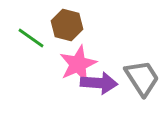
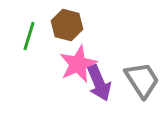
green line: moved 2 px left, 2 px up; rotated 72 degrees clockwise
gray trapezoid: moved 2 px down
purple arrow: rotated 63 degrees clockwise
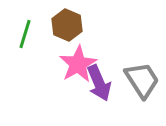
brown hexagon: rotated 8 degrees clockwise
green line: moved 4 px left, 2 px up
pink star: rotated 6 degrees counterclockwise
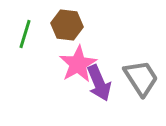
brown hexagon: rotated 16 degrees counterclockwise
gray trapezoid: moved 1 px left, 2 px up
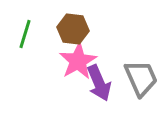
brown hexagon: moved 6 px right, 4 px down
pink star: moved 3 px up
gray trapezoid: rotated 9 degrees clockwise
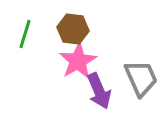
purple arrow: moved 8 px down
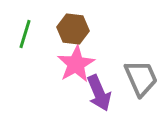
pink star: moved 2 px left, 3 px down
purple arrow: moved 2 px down
